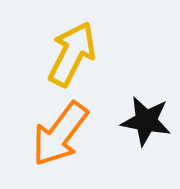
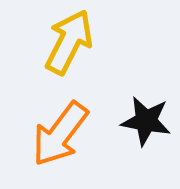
yellow arrow: moved 3 px left, 12 px up
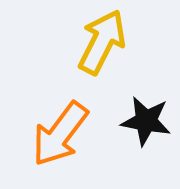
yellow arrow: moved 33 px right
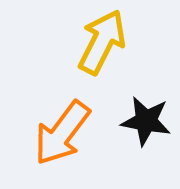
orange arrow: moved 2 px right, 1 px up
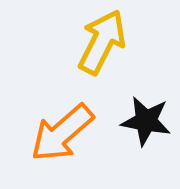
orange arrow: rotated 12 degrees clockwise
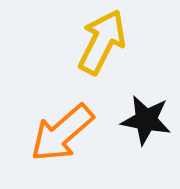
black star: moved 1 px up
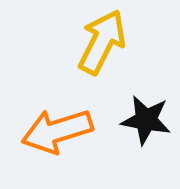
orange arrow: moved 5 px left, 2 px up; rotated 24 degrees clockwise
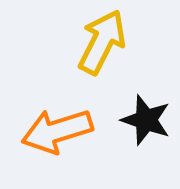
black star: rotated 9 degrees clockwise
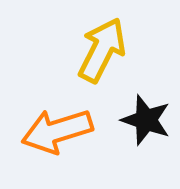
yellow arrow: moved 8 px down
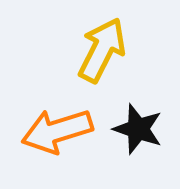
black star: moved 8 px left, 9 px down
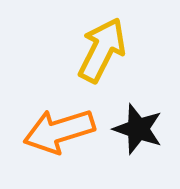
orange arrow: moved 2 px right
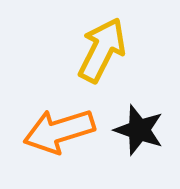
black star: moved 1 px right, 1 px down
